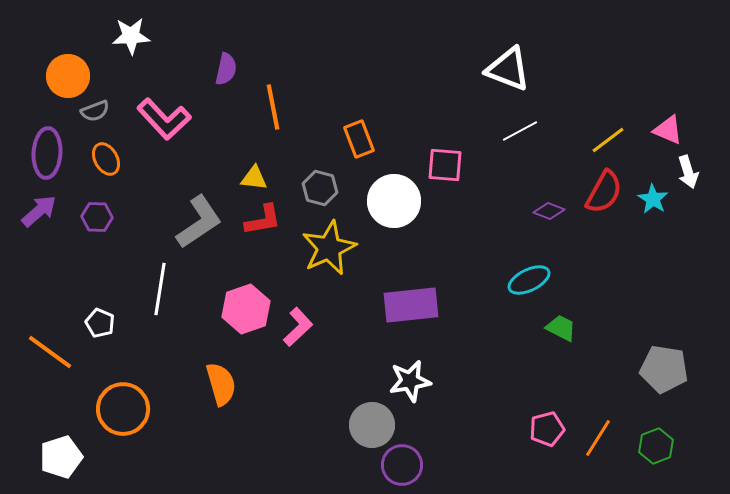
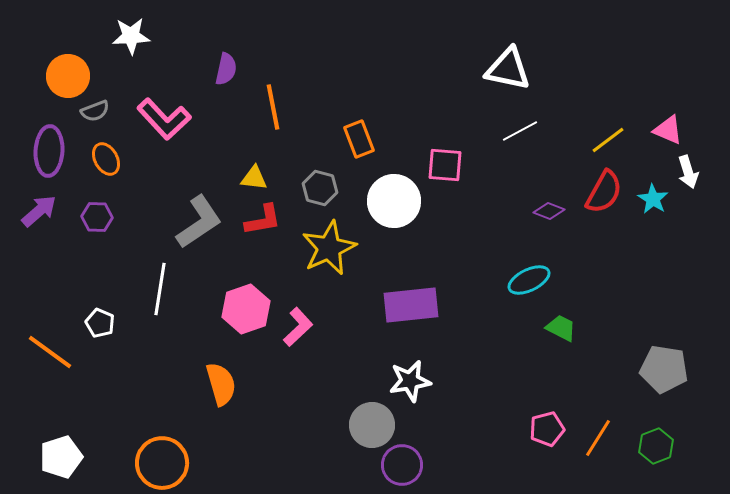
white triangle at (508, 69): rotated 9 degrees counterclockwise
purple ellipse at (47, 153): moved 2 px right, 2 px up
orange circle at (123, 409): moved 39 px right, 54 px down
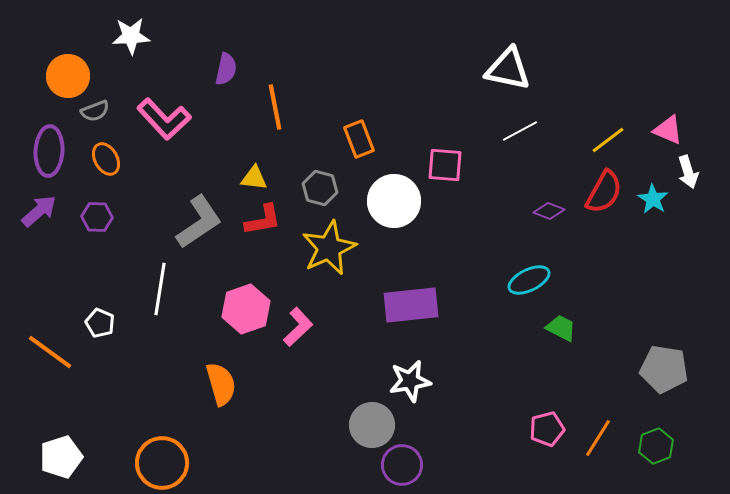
orange line at (273, 107): moved 2 px right
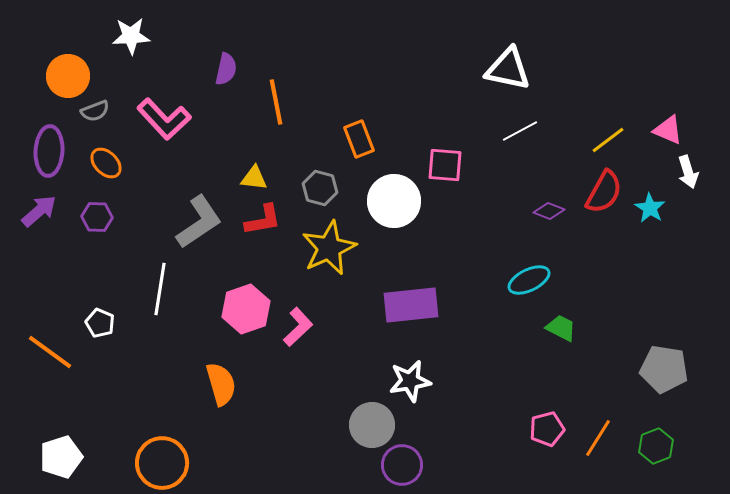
orange line at (275, 107): moved 1 px right, 5 px up
orange ellipse at (106, 159): moved 4 px down; rotated 16 degrees counterclockwise
cyan star at (653, 199): moved 3 px left, 9 px down
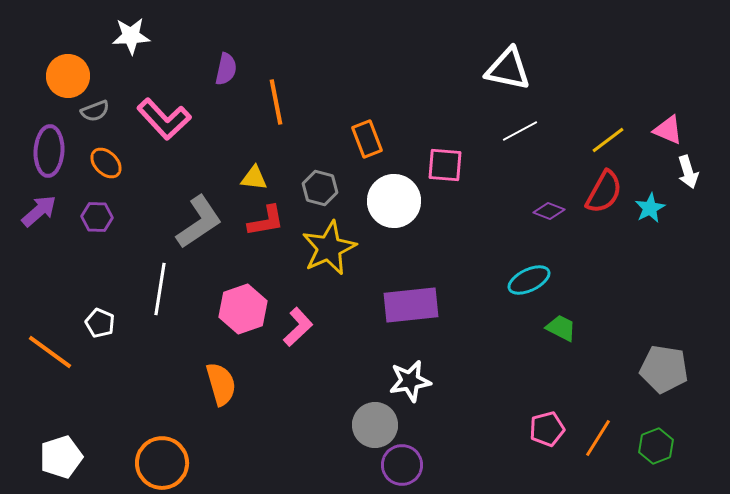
orange rectangle at (359, 139): moved 8 px right
cyan star at (650, 208): rotated 12 degrees clockwise
red L-shape at (263, 220): moved 3 px right, 1 px down
pink hexagon at (246, 309): moved 3 px left
gray circle at (372, 425): moved 3 px right
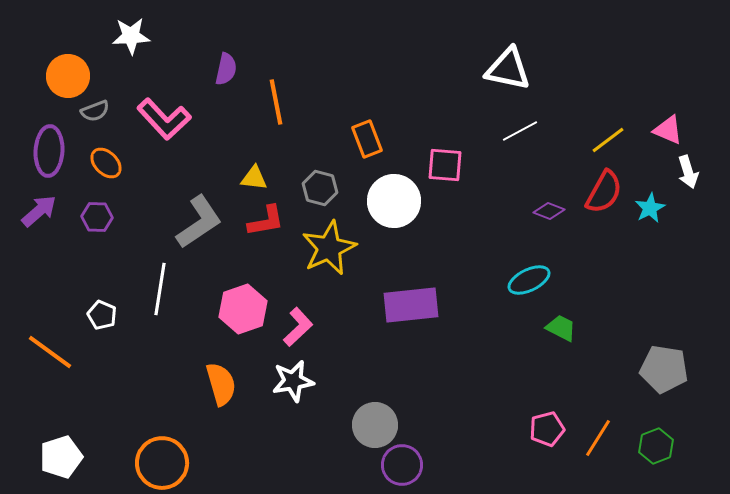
white pentagon at (100, 323): moved 2 px right, 8 px up
white star at (410, 381): moved 117 px left
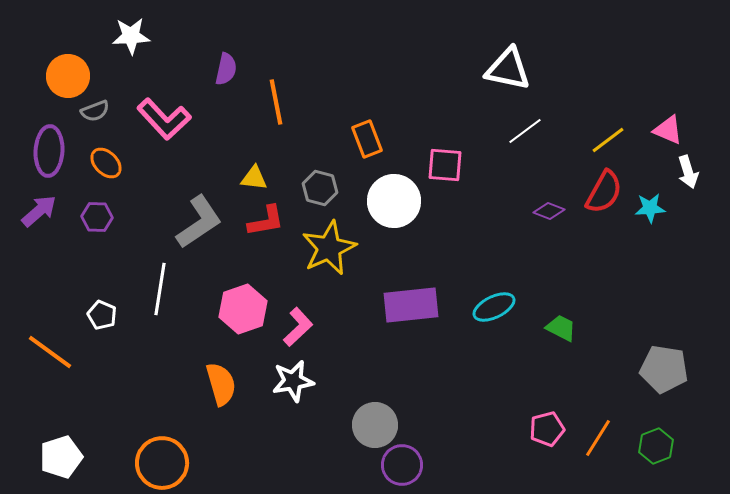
white line at (520, 131): moved 5 px right; rotated 9 degrees counterclockwise
cyan star at (650, 208): rotated 24 degrees clockwise
cyan ellipse at (529, 280): moved 35 px left, 27 px down
